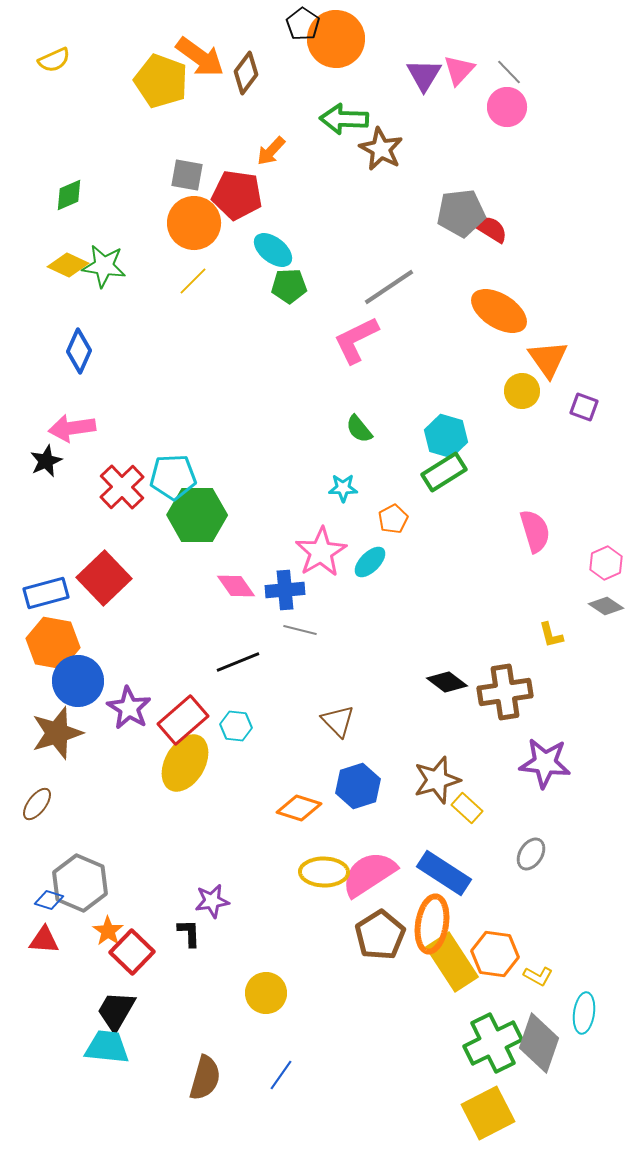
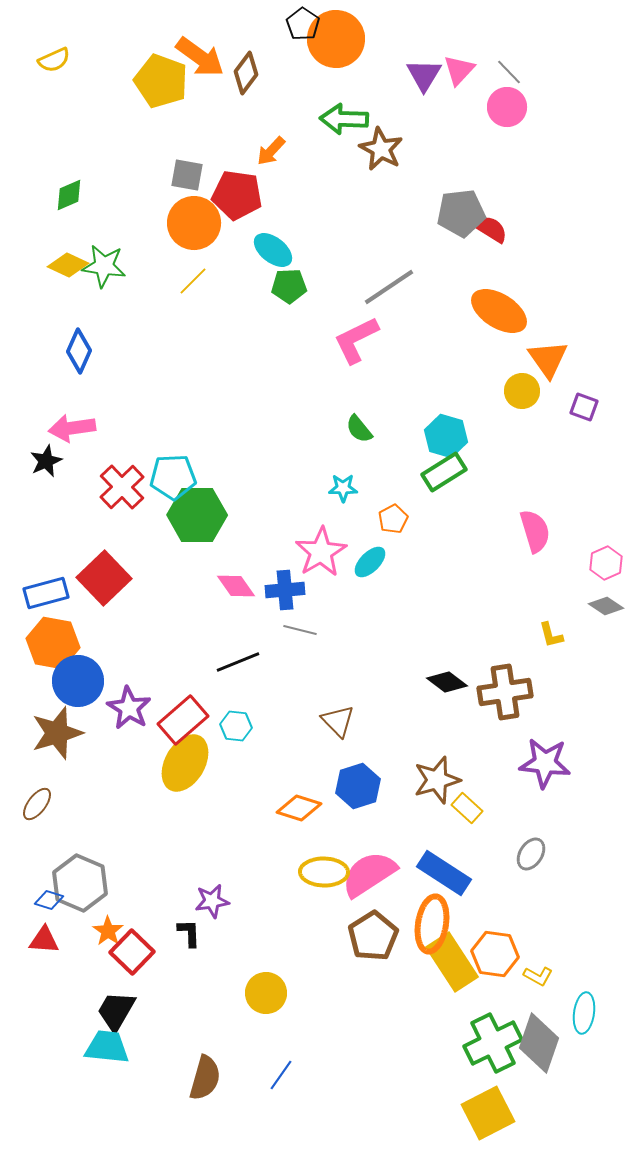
brown pentagon at (380, 935): moved 7 px left, 1 px down
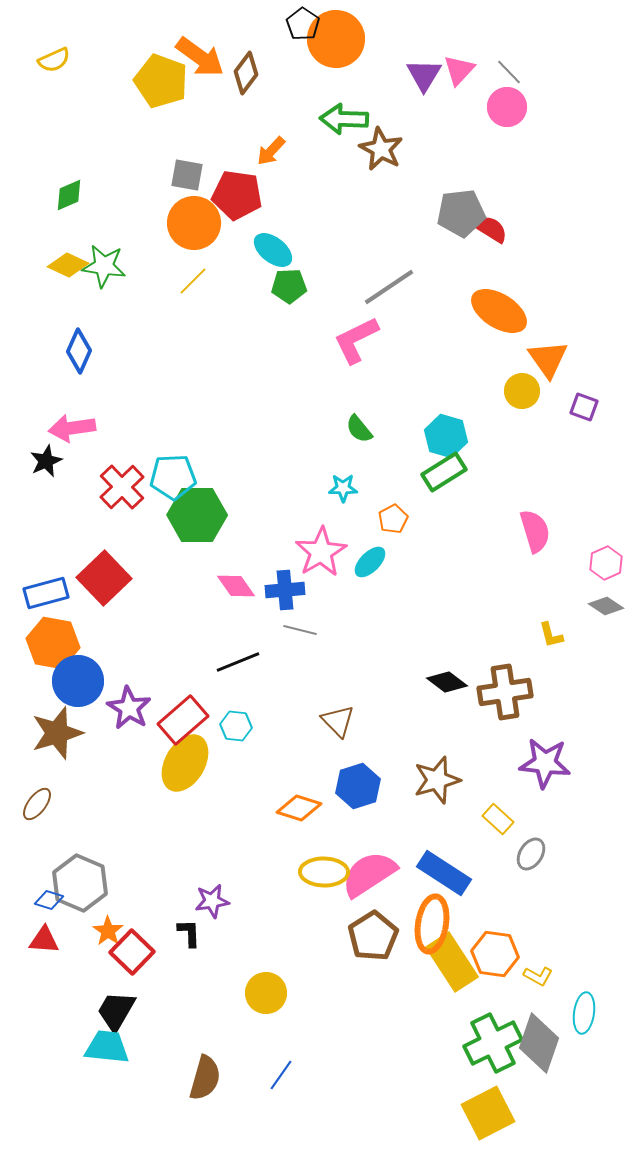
yellow rectangle at (467, 808): moved 31 px right, 11 px down
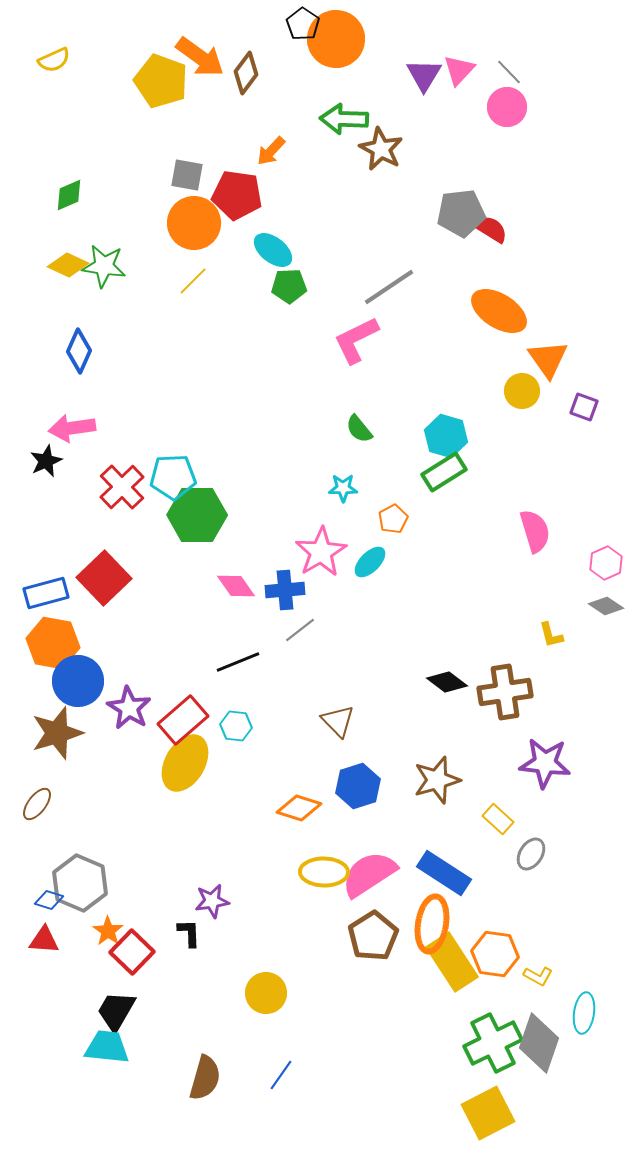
gray line at (300, 630): rotated 52 degrees counterclockwise
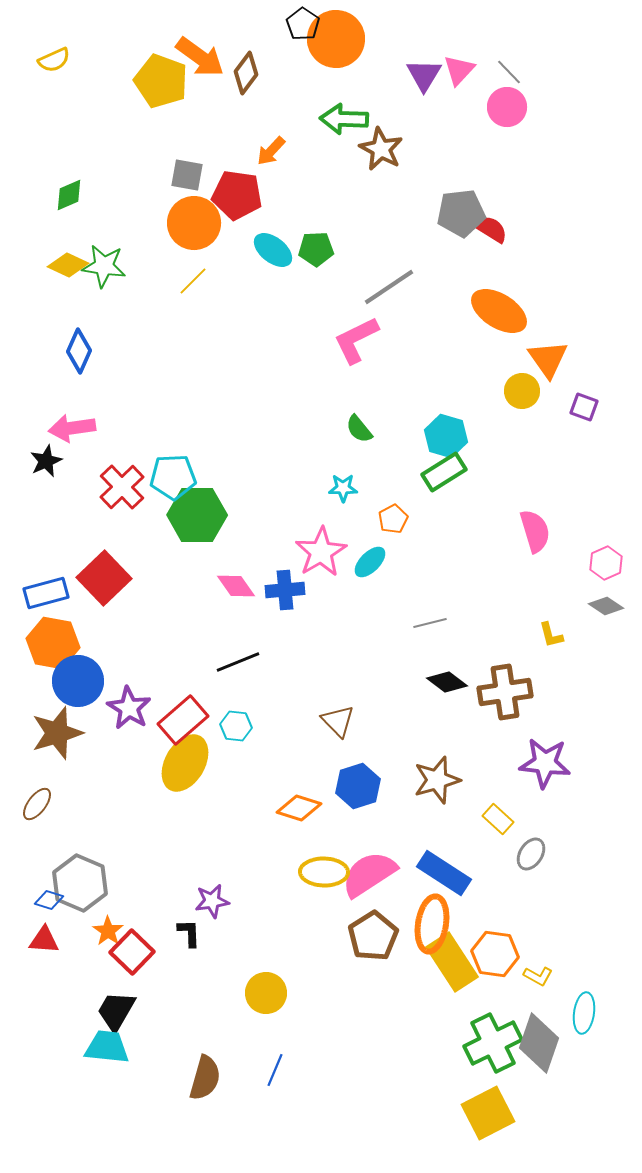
green pentagon at (289, 286): moved 27 px right, 37 px up
gray line at (300, 630): moved 130 px right, 7 px up; rotated 24 degrees clockwise
blue line at (281, 1075): moved 6 px left, 5 px up; rotated 12 degrees counterclockwise
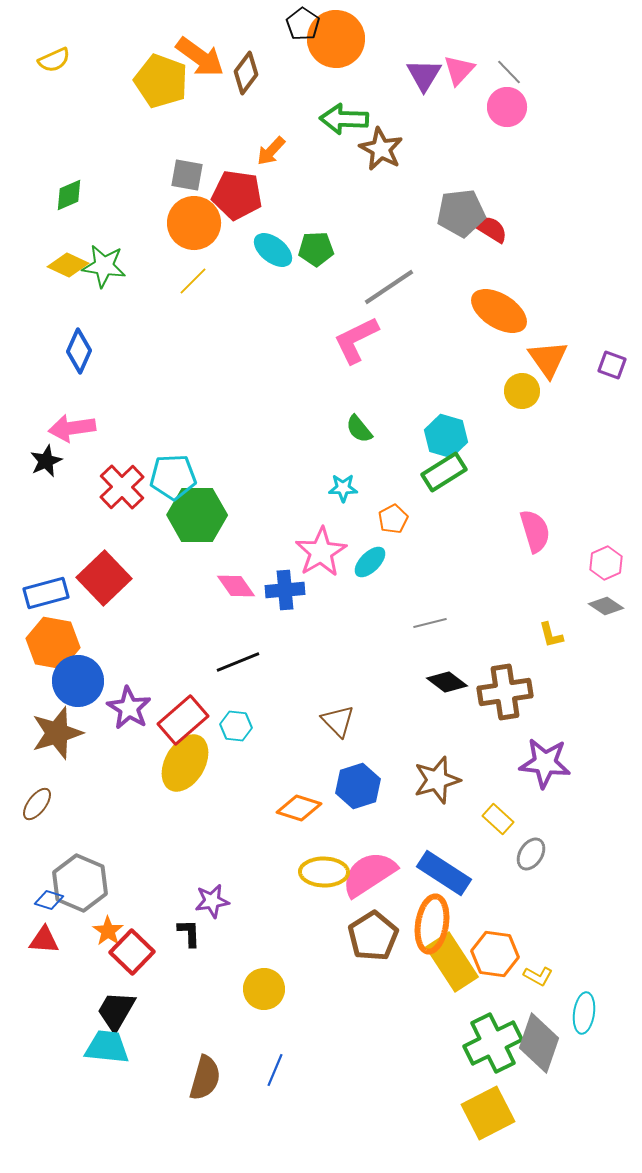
purple square at (584, 407): moved 28 px right, 42 px up
yellow circle at (266, 993): moved 2 px left, 4 px up
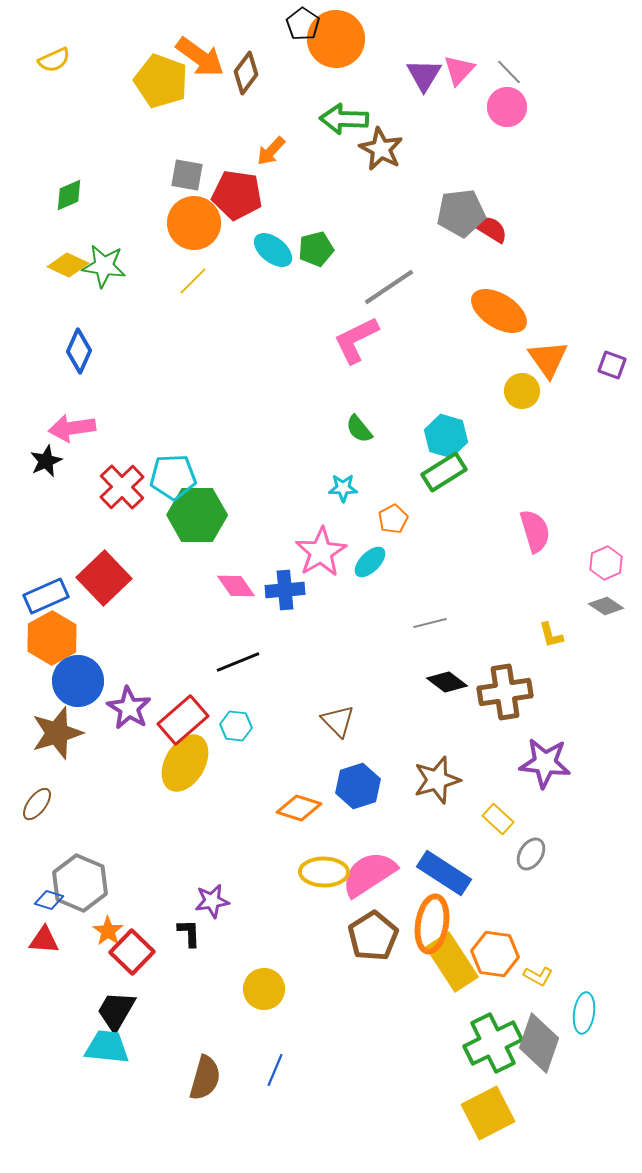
green pentagon at (316, 249): rotated 12 degrees counterclockwise
blue rectangle at (46, 593): moved 3 px down; rotated 9 degrees counterclockwise
orange hexagon at (53, 643): moved 1 px left, 5 px up; rotated 21 degrees clockwise
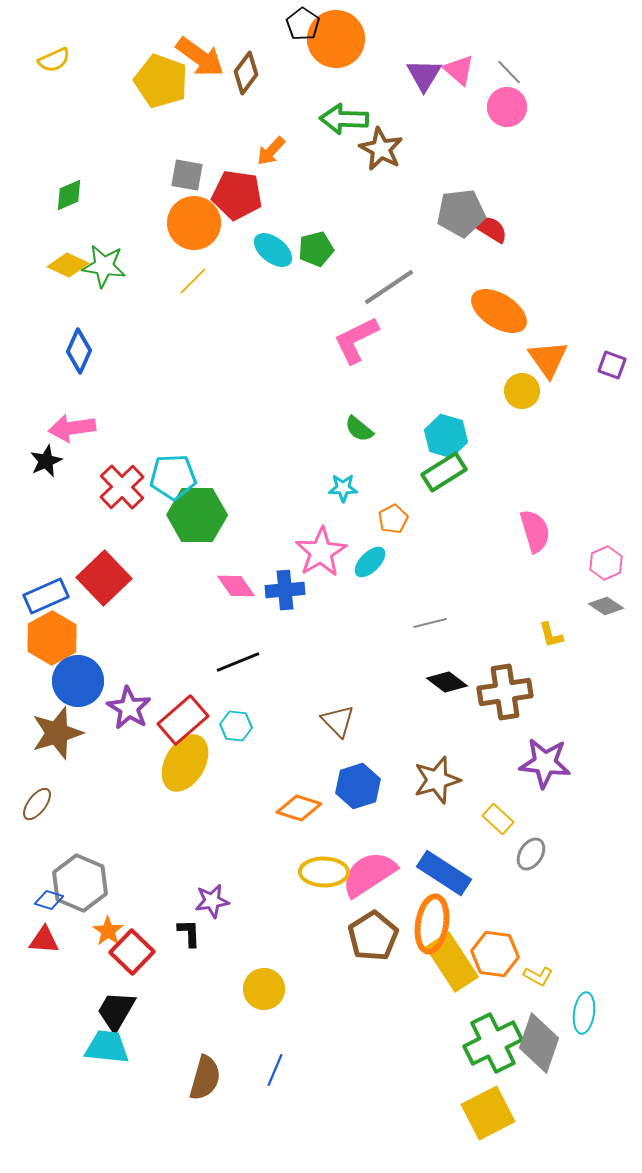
pink triangle at (459, 70): rotated 32 degrees counterclockwise
green semicircle at (359, 429): rotated 12 degrees counterclockwise
